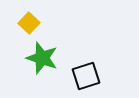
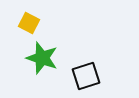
yellow square: rotated 15 degrees counterclockwise
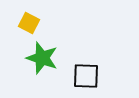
black square: rotated 20 degrees clockwise
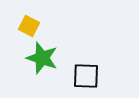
yellow square: moved 3 px down
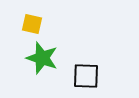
yellow square: moved 3 px right, 2 px up; rotated 15 degrees counterclockwise
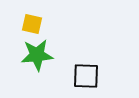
green star: moved 5 px left, 3 px up; rotated 24 degrees counterclockwise
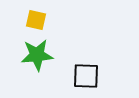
yellow square: moved 4 px right, 4 px up
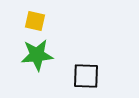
yellow square: moved 1 px left, 1 px down
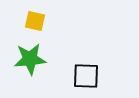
green star: moved 7 px left, 4 px down
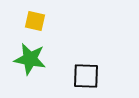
green star: rotated 16 degrees clockwise
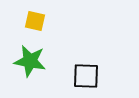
green star: moved 2 px down
